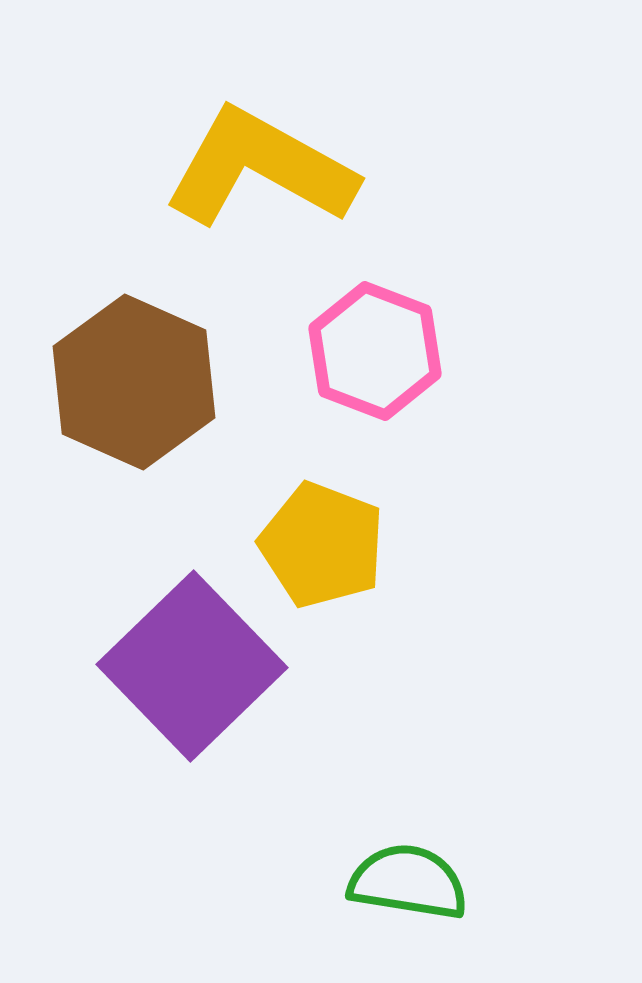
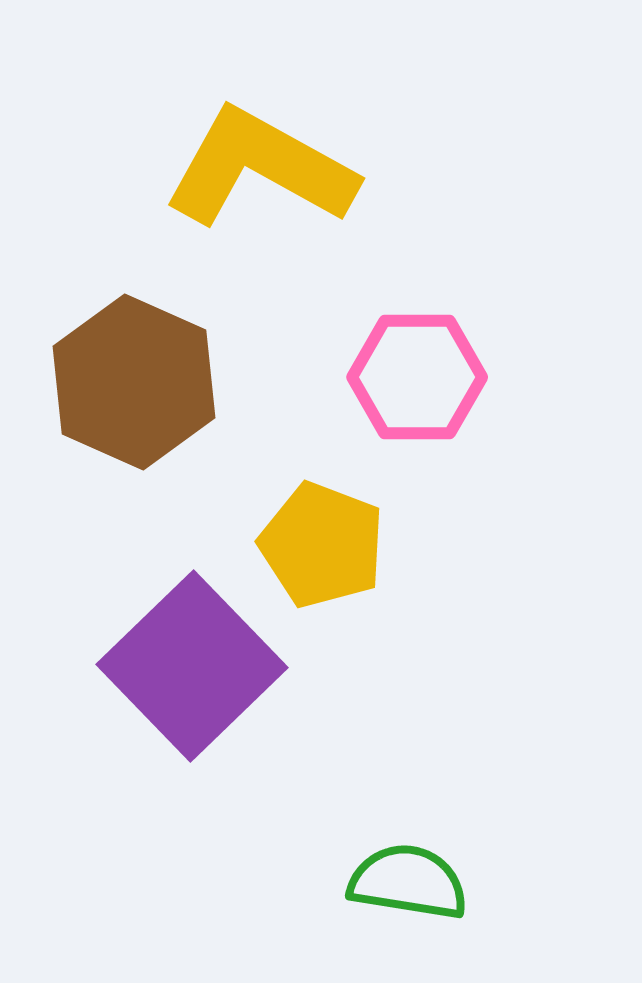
pink hexagon: moved 42 px right, 26 px down; rotated 21 degrees counterclockwise
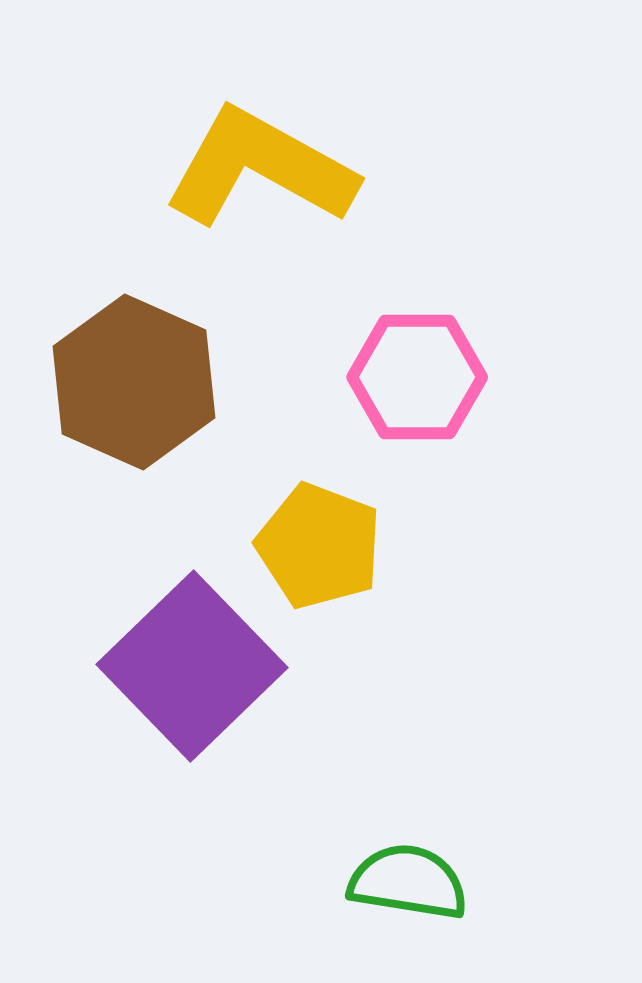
yellow pentagon: moved 3 px left, 1 px down
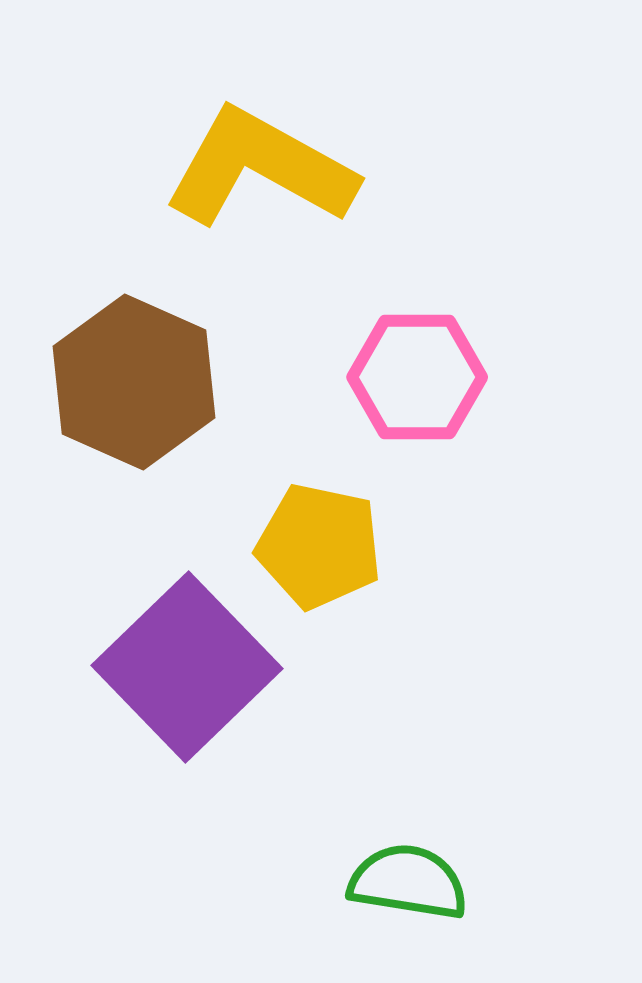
yellow pentagon: rotated 9 degrees counterclockwise
purple square: moved 5 px left, 1 px down
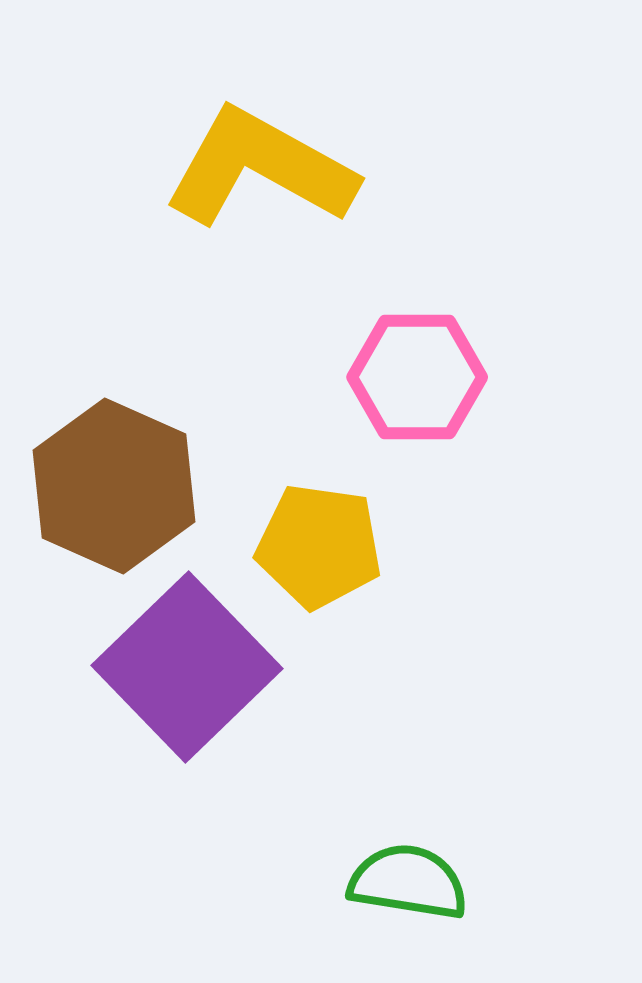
brown hexagon: moved 20 px left, 104 px down
yellow pentagon: rotated 4 degrees counterclockwise
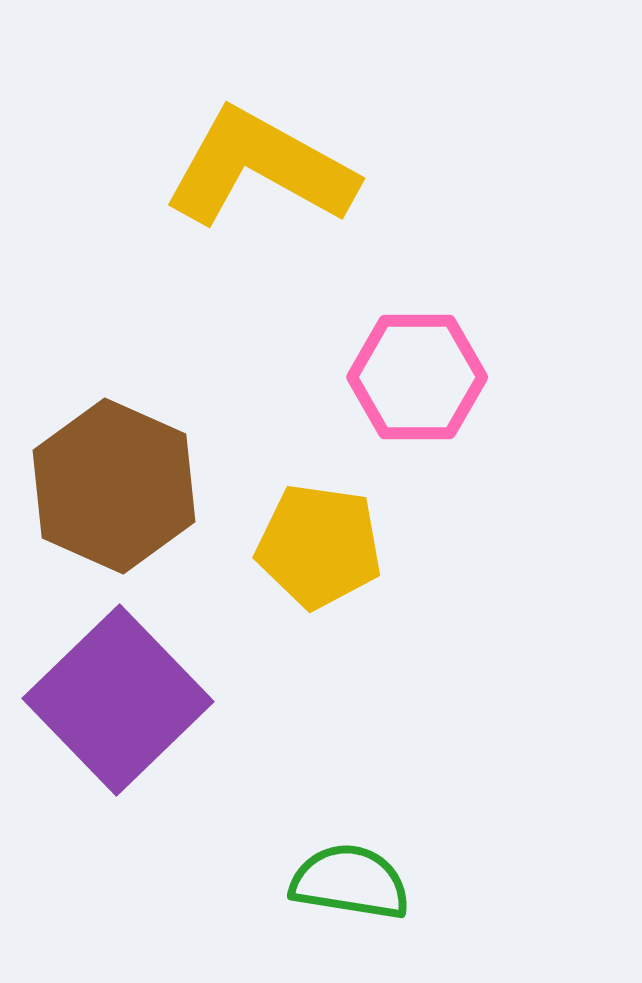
purple square: moved 69 px left, 33 px down
green semicircle: moved 58 px left
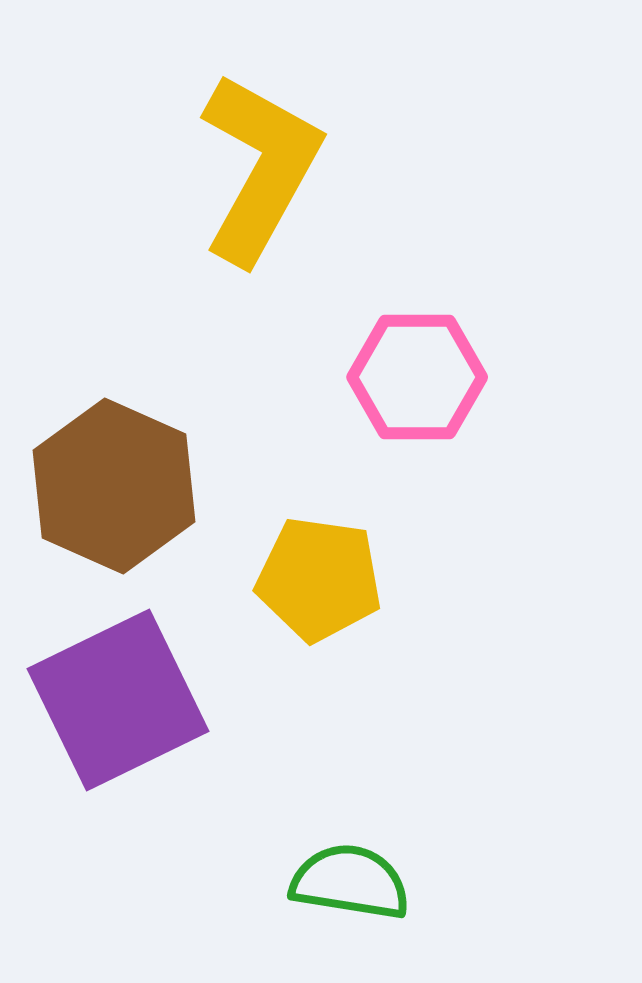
yellow L-shape: rotated 90 degrees clockwise
yellow pentagon: moved 33 px down
purple square: rotated 18 degrees clockwise
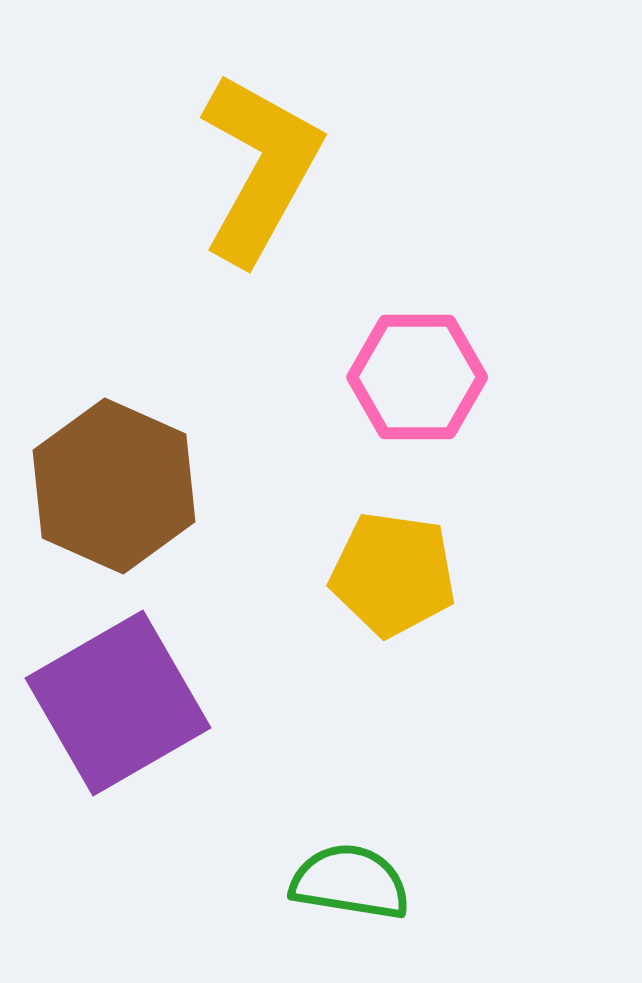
yellow pentagon: moved 74 px right, 5 px up
purple square: moved 3 px down; rotated 4 degrees counterclockwise
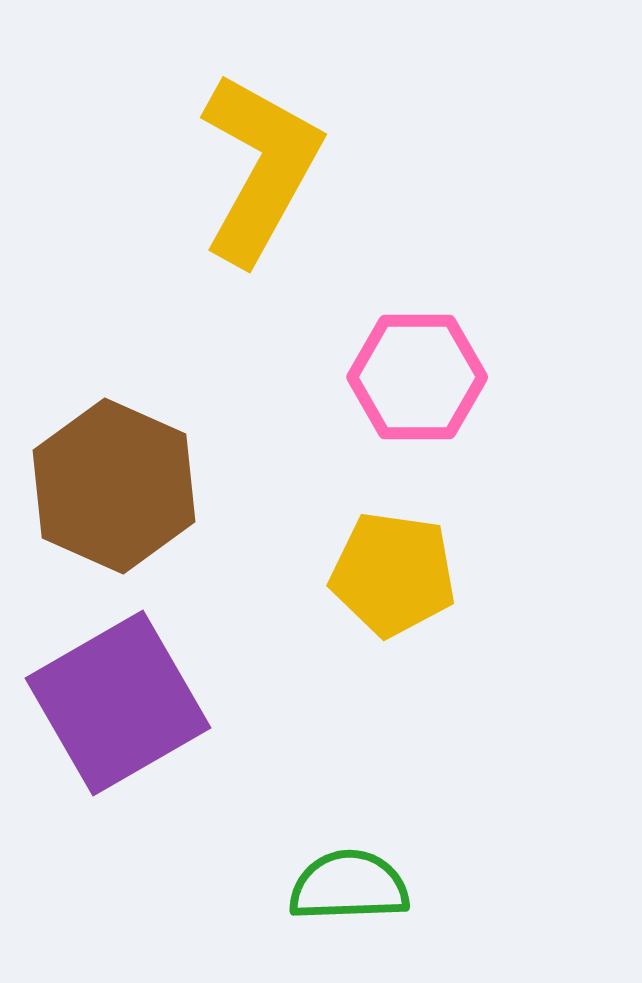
green semicircle: moved 1 px left, 4 px down; rotated 11 degrees counterclockwise
